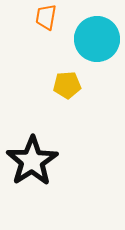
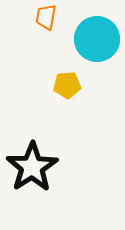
black star: moved 6 px down
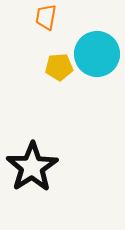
cyan circle: moved 15 px down
yellow pentagon: moved 8 px left, 18 px up
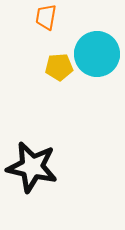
black star: rotated 27 degrees counterclockwise
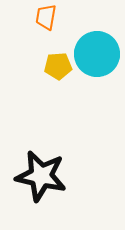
yellow pentagon: moved 1 px left, 1 px up
black star: moved 9 px right, 9 px down
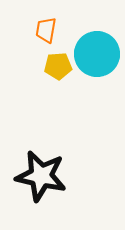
orange trapezoid: moved 13 px down
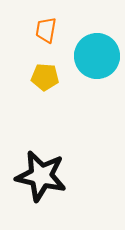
cyan circle: moved 2 px down
yellow pentagon: moved 13 px left, 11 px down; rotated 8 degrees clockwise
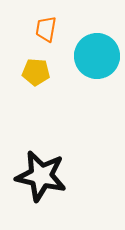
orange trapezoid: moved 1 px up
yellow pentagon: moved 9 px left, 5 px up
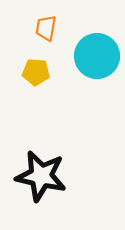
orange trapezoid: moved 1 px up
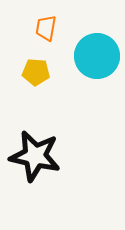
black star: moved 6 px left, 20 px up
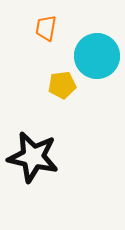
yellow pentagon: moved 26 px right, 13 px down; rotated 12 degrees counterclockwise
black star: moved 2 px left, 1 px down
